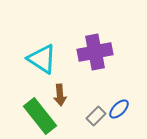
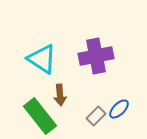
purple cross: moved 1 px right, 4 px down
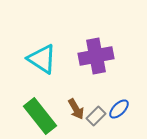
brown arrow: moved 16 px right, 14 px down; rotated 25 degrees counterclockwise
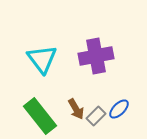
cyan triangle: rotated 20 degrees clockwise
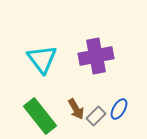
blue ellipse: rotated 15 degrees counterclockwise
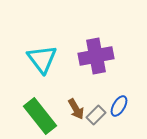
blue ellipse: moved 3 px up
gray rectangle: moved 1 px up
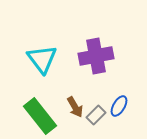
brown arrow: moved 1 px left, 2 px up
